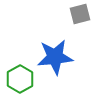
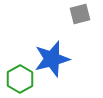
blue star: moved 3 px left, 2 px down; rotated 9 degrees counterclockwise
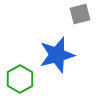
blue star: moved 5 px right, 4 px up
